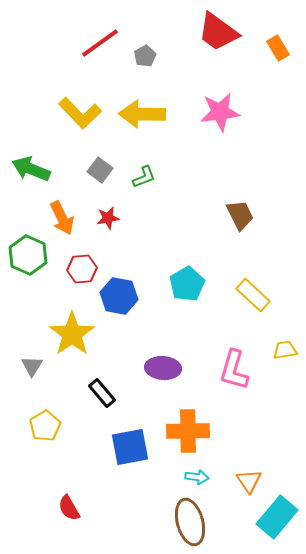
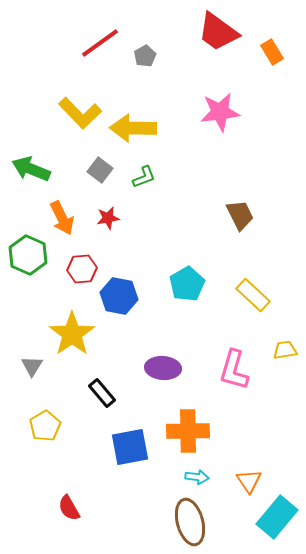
orange rectangle: moved 6 px left, 4 px down
yellow arrow: moved 9 px left, 14 px down
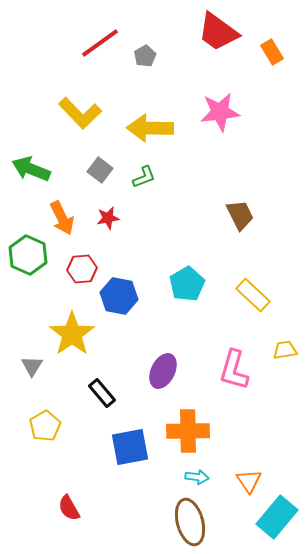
yellow arrow: moved 17 px right
purple ellipse: moved 3 px down; rotated 68 degrees counterclockwise
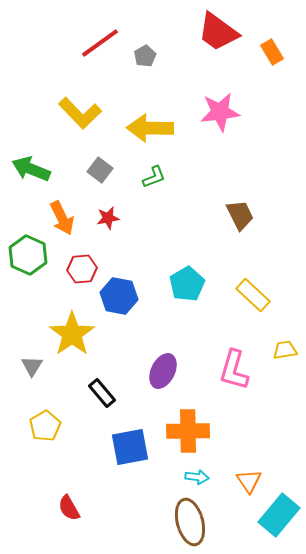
green L-shape: moved 10 px right
cyan rectangle: moved 2 px right, 2 px up
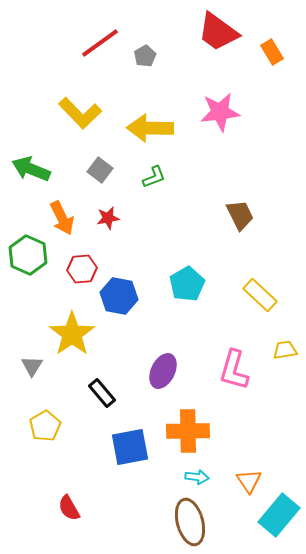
yellow rectangle: moved 7 px right
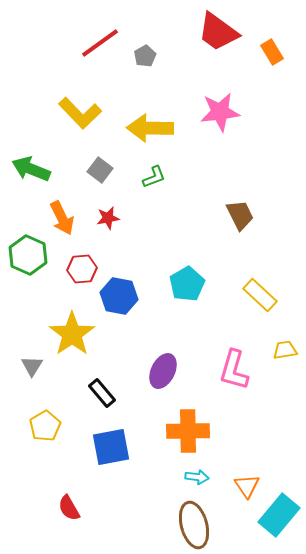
blue square: moved 19 px left
orange triangle: moved 2 px left, 5 px down
brown ellipse: moved 4 px right, 3 px down
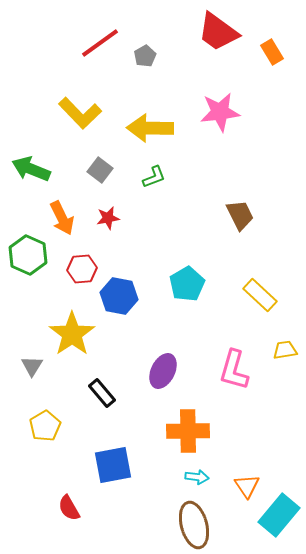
blue square: moved 2 px right, 18 px down
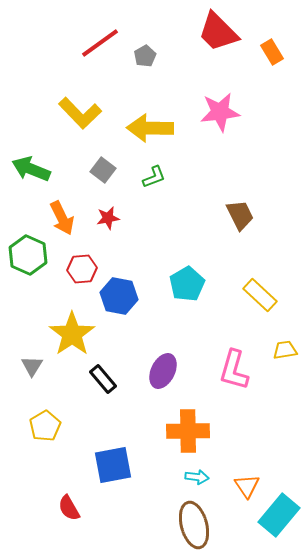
red trapezoid: rotated 9 degrees clockwise
gray square: moved 3 px right
black rectangle: moved 1 px right, 14 px up
